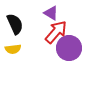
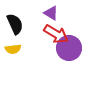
red arrow: moved 2 px down; rotated 80 degrees clockwise
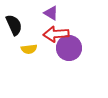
black semicircle: moved 1 px left, 1 px down
red arrow: rotated 145 degrees clockwise
yellow semicircle: moved 16 px right
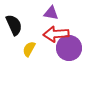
purple triangle: rotated 21 degrees counterclockwise
yellow semicircle: rotated 126 degrees clockwise
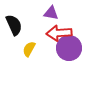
red arrow: moved 3 px right, 1 px up
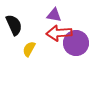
purple triangle: moved 3 px right, 2 px down
purple circle: moved 7 px right, 5 px up
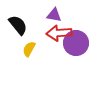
black semicircle: moved 4 px right; rotated 15 degrees counterclockwise
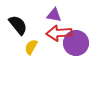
yellow semicircle: moved 2 px right, 2 px up
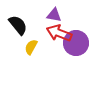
red arrow: rotated 25 degrees clockwise
